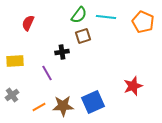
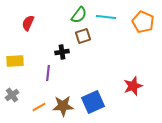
purple line: moved 1 px right; rotated 35 degrees clockwise
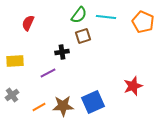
purple line: rotated 56 degrees clockwise
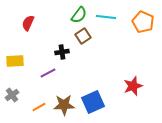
brown square: rotated 14 degrees counterclockwise
brown star: moved 1 px right, 1 px up
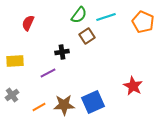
cyan line: rotated 24 degrees counterclockwise
brown square: moved 4 px right
red star: rotated 24 degrees counterclockwise
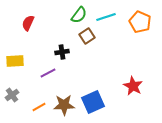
orange pentagon: moved 3 px left
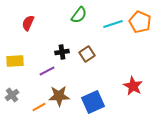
cyan line: moved 7 px right, 7 px down
brown square: moved 18 px down
purple line: moved 1 px left, 2 px up
brown star: moved 5 px left, 9 px up
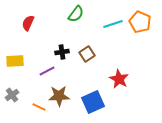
green semicircle: moved 3 px left, 1 px up
red star: moved 14 px left, 7 px up
orange line: rotated 56 degrees clockwise
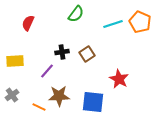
purple line: rotated 21 degrees counterclockwise
blue square: rotated 30 degrees clockwise
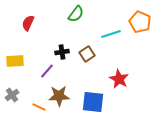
cyan line: moved 2 px left, 10 px down
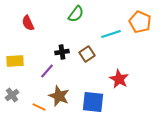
red semicircle: rotated 49 degrees counterclockwise
brown star: rotated 25 degrees clockwise
